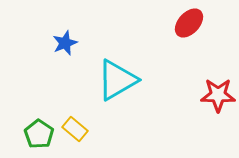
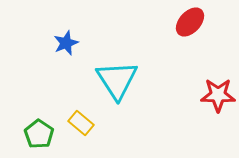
red ellipse: moved 1 px right, 1 px up
blue star: moved 1 px right
cyan triangle: rotated 33 degrees counterclockwise
yellow rectangle: moved 6 px right, 6 px up
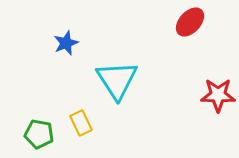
yellow rectangle: rotated 25 degrees clockwise
green pentagon: rotated 24 degrees counterclockwise
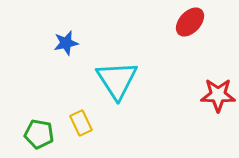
blue star: rotated 10 degrees clockwise
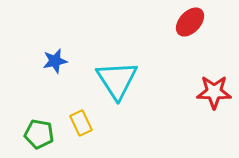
blue star: moved 11 px left, 18 px down
red star: moved 4 px left, 3 px up
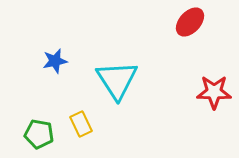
yellow rectangle: moved 1 px down
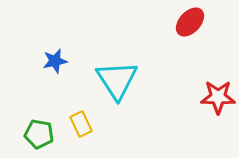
red star: moved 4 px right, 5 px down
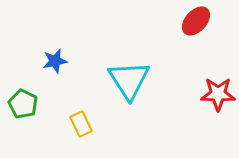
red ellipse: moved 6 px right, 1 px up
cyan triangle: moved 12 px right
red star: moved 3 px up
green pentagon: moved 16 px left, 30 px up; rotated 16 degrees clockwise
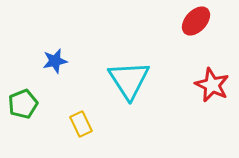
red star: moved 6 px left, 9 px up; rotated 24 degrees clockwise
green pentagon: rotated 24 degrees clockwise
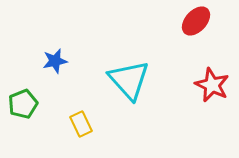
cyan triangle: rotated 9 degrees counterclockwise
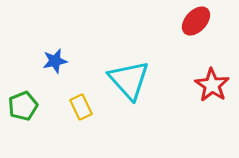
red star: rotated 8 degrees clockwise
green pentagon: moved 2 px down
yellow rectangle: moved 17 px up
